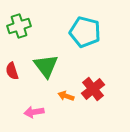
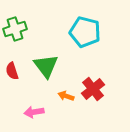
green cross: moved 4 px left, 3 px down
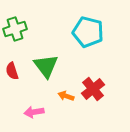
cyan pentagon: moved 3 px right
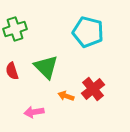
green triangle: moved 1 px down; rotated 8 degrees counterclockwise
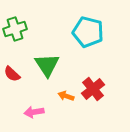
green triangle: moved 1 px right, 2 px up; rotated 12 degrees clockwise
red semicircle: moved 3 px down; rotated 30 degrees counterclockwise
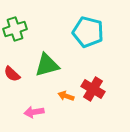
green triangle: rotated 48 degrees clockwise
red cross: rotated 20 degrees counterclockwise
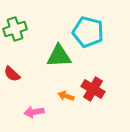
green triangle: moved 12 px right, 9 px up; rotated 12 degrees clockwise
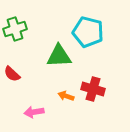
red cross: rotated 15 degrees counterclockwise
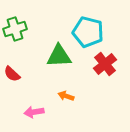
red cross: moved 12 px right, 25 px up; rotated 35 degrees clockwise
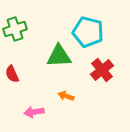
red cross: moved 3 px left, 6 px down
red semicircle: rotated 24 degrees clockwise
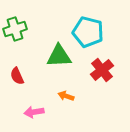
red semicircle: moved 5 px right, 2 px down
